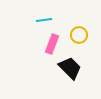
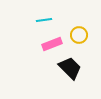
pink rectangle: rotated 48 degrees clockwise
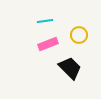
cyan line: moved 1 px right, 1 px down
pink rectangle: moved 4 px left
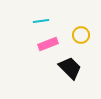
cyan line: moved 4 px left
yellow circle: moved 2 px right
